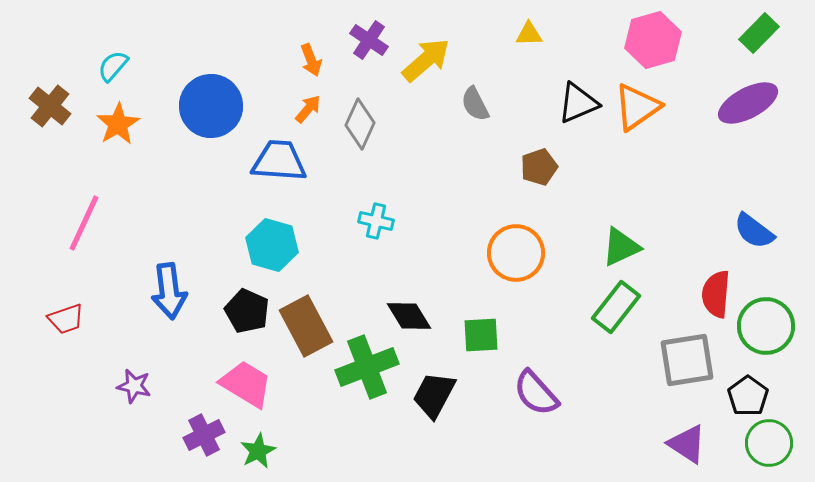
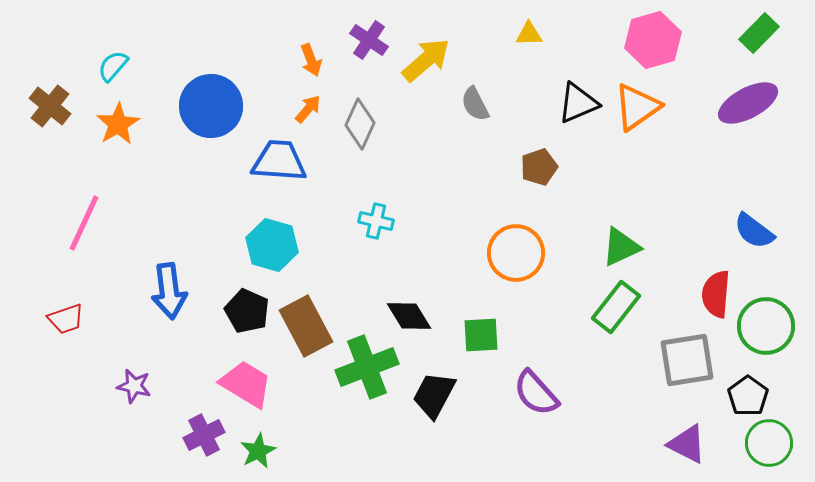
purple triangle at (687, 444): rotated 6 degrees counterclockwise
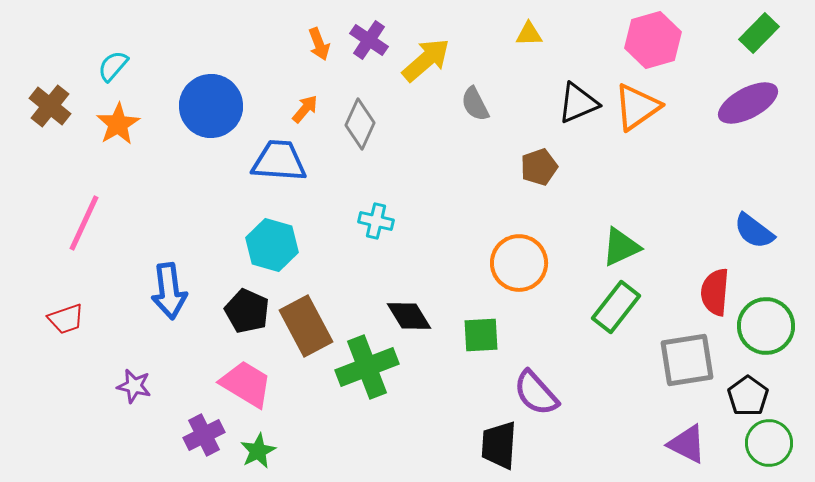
orange arrow at (311, 60): moved 8 px right, 16 px up
orange arrow at (308, 109): moved 3 px left
orange circle at (516, 253): moved 3 px right, 10 px down
red semicircle at (716, 294): moved 1 px left, 2 px up
black trapezoid at (434, 395): moved 65 px right, 50 px down; rotated 24 degrees counterclockwise
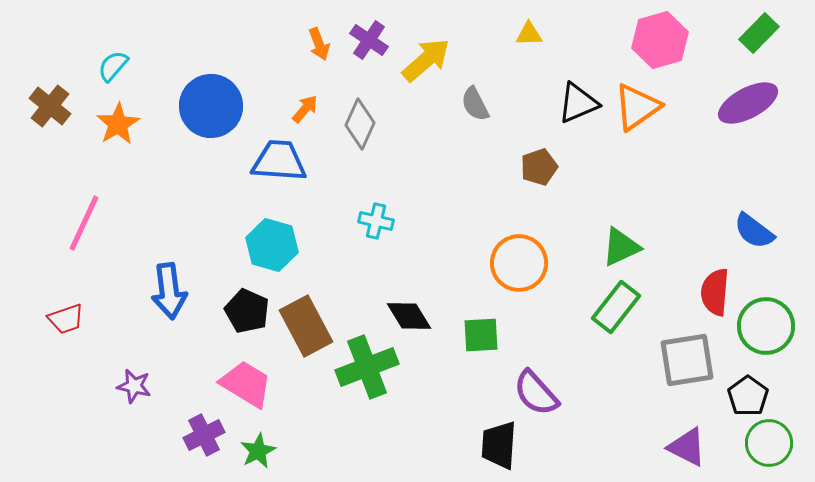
pink hexagon at (653, 40): moved 7 px right
purple triangle at (687, 444): moved 3 px down
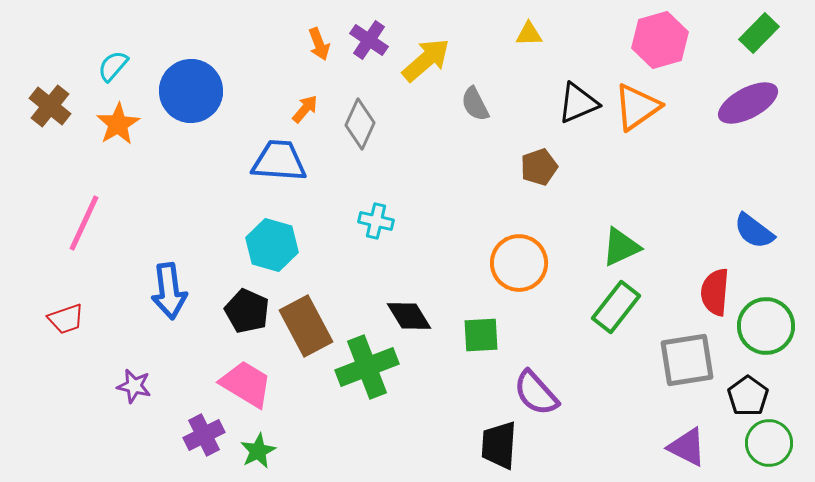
blue circle at (211, 106): moved 20 px left, 15 px up
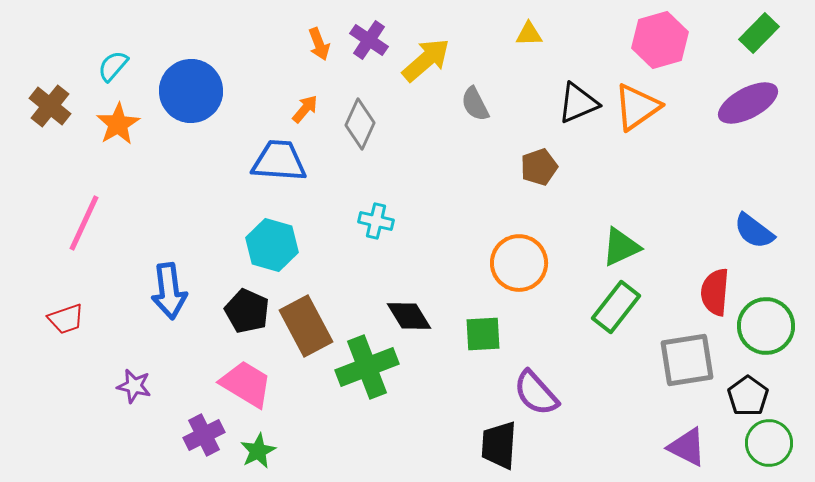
green square at (481, 335): moved 2 px right, 1 px up
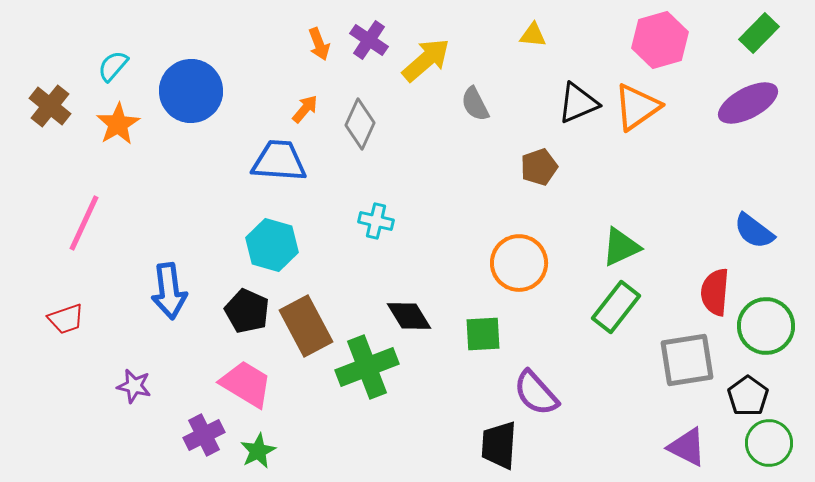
yellow triangle at (529, 34): moved 4 px right, 1 px down; rotated 8 degrees clockwise
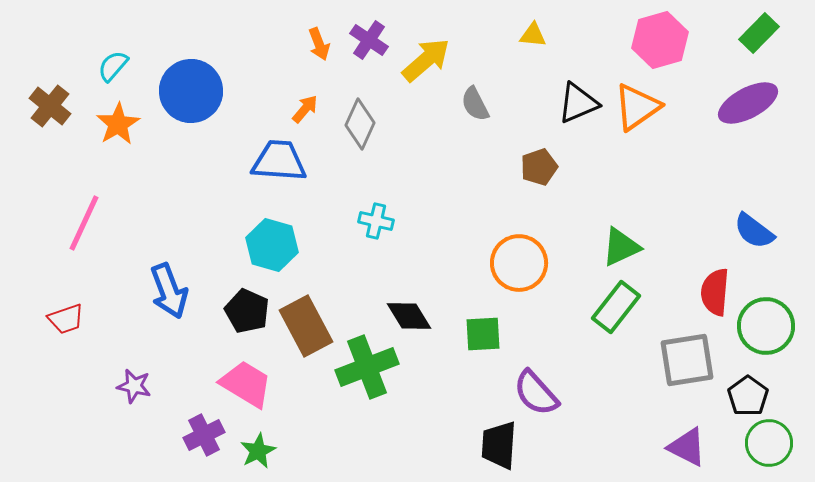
blue arrow at (169, 291): rotated 14 degrees counterclockwise
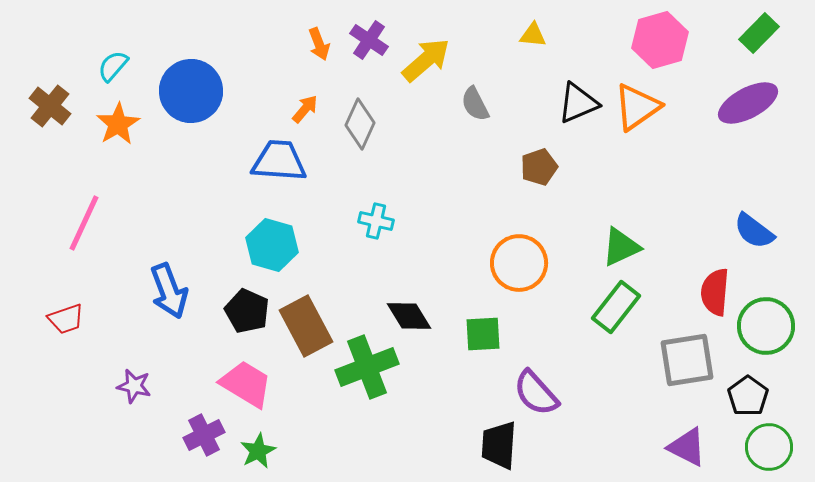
green circle at (769, 443): moved 4 px down
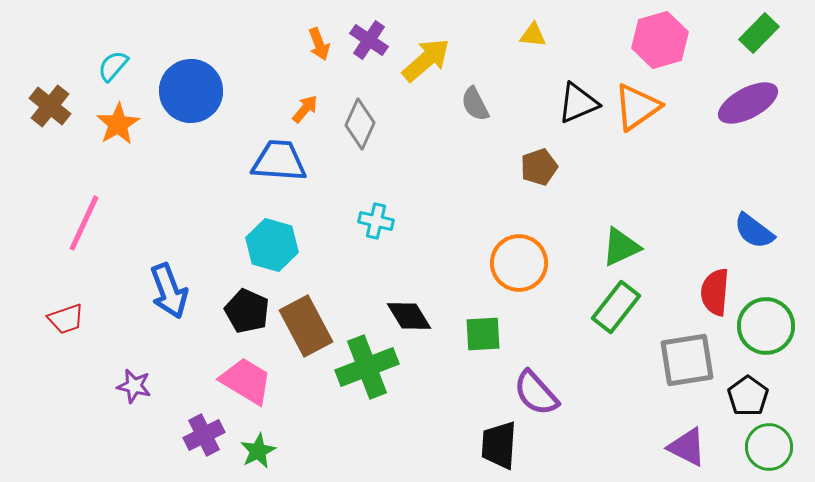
pink trapezoid at (246, 384): moved 3 px up
